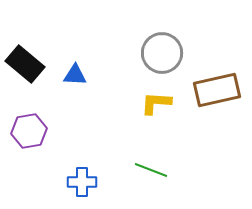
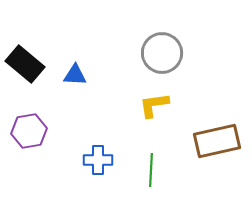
brown rectangle: moved 51 px down
yellow L-shape: moved 2 px left, 2 px down; rotated 12 degrees counterclockwise
green line: rotated 72 degrees clockwise
blue cross: moved 16 px right, 22 px up
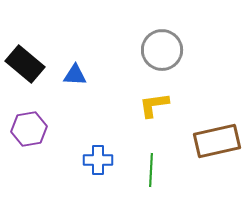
gray circle: moved 3 px up
purple hexagon: moved 2 px up
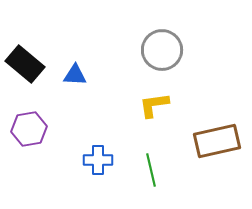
green line: rotated 16 degrees counterclockwise
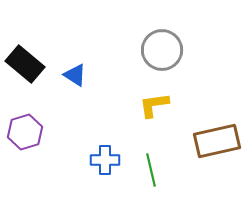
blue triangle: rotated 30 degrees clockwise
purple hexagon: moved 4 px left, 3 px down; rotated 8 degrees counterclockwise
blue cross: moved 7 px right
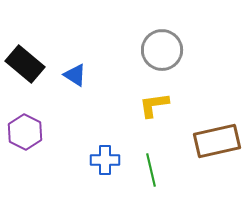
purple hexagon: rotated 16 degrees counterclockwise
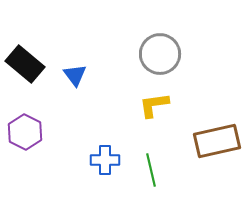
gray circle: moved 2 px left, 4 px down
blue triangle: rotated 20 degrees clockwise
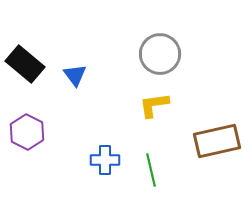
purple hexagon: moved 2 px right
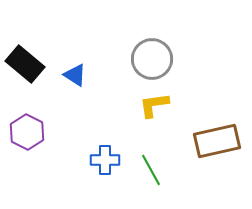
gray circle: moved 8 px left, 5 px down
blue triangle: rotated 20 degrees counterclockwise
green line: rotated 16 degrees counterclockwise
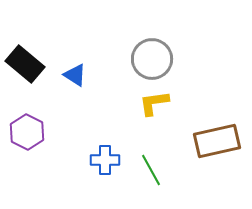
yellow L-shape: moved 2 px up
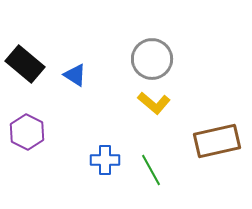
yellow L-shape: rotated 132 degrees counterclockwise
